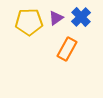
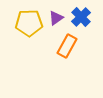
yellow pentagon: moved 1 px down
orange rectangle: moved 3 px up
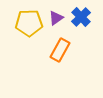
orange rectangle: moved 7 px left, 4 px down
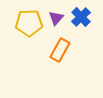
purple triangle: rotated 14 degrees counterclockwise
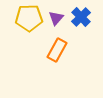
yellow pentagon: moved 5 px up
orange rectangle: moved 3 px left
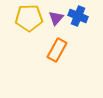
blue cross: moved 3 px left, 1 px up; rotated 24 degrees counterclockwise
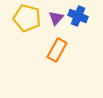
yellow pentagon: moved 2 px left; rotated 16 degrees clockwise
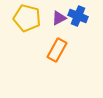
purple triangle: moved 3 px right; rotated 21 degrees clockwise
